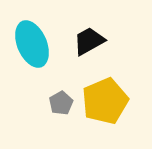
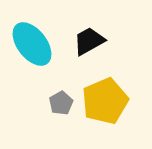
cyan ellipse: rotated 15 degrees counterclockwise
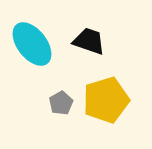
black trapezoid: rotated 48 degrees clockwise
yellow pentagon: moved 1 px right, 1 px up; rotated 6 degrees clockwise
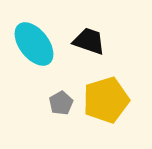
cyan ellipse: moved 2 px right
